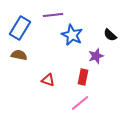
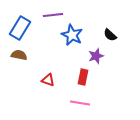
pink line: rotated 48 degrees clockwise
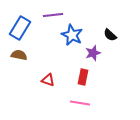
purple star: moved 3 px left, 3 px up
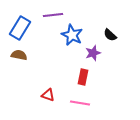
red triangle: moved 15 px down
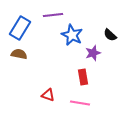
brown semicircle: moved 1 px up
red rectangle: rotated 21 degrees counterclockwise
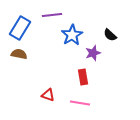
purple line: moved 1 px left
blue star: rotated 15 degrees clockwise
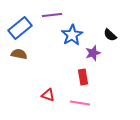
blue rectangle: rotated 20 degrees clockwise
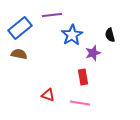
black semicircle: rotated 32 degrees clockwise
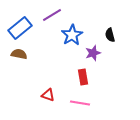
purple line: rotated 24 degrees counterclockwise
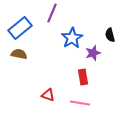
purple line: moved 2 px up; rotated 36 degrees counterclockwise
blue star: moved 3 px down
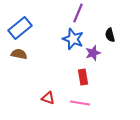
purple line: moved 26 px right
blue star: moved 1 px right, 1 px down; rotated 20 degrees counterclockwise
red triangle: moved 3 px down
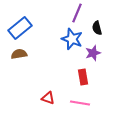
purple line: moved 1 px left
black semicircle: moved 13 px left, 7 px up
blue star: moved 1 px left
brown semicircle: rotated 21 degrees counterclockwise
